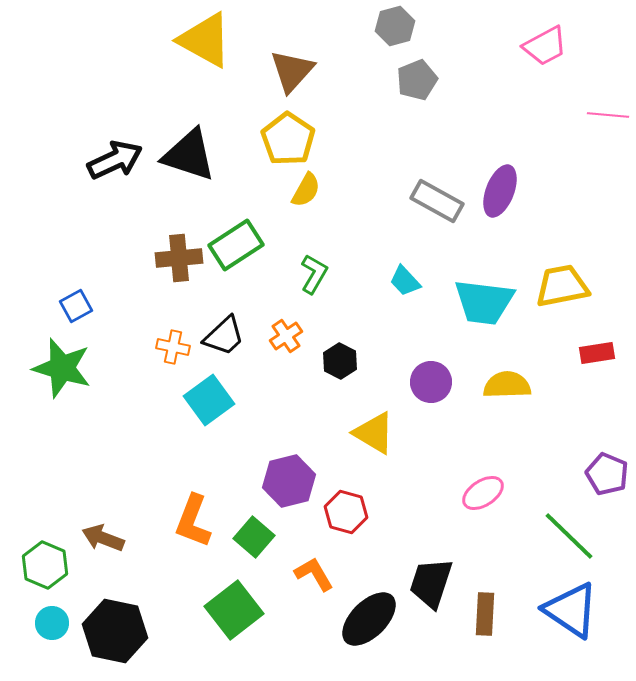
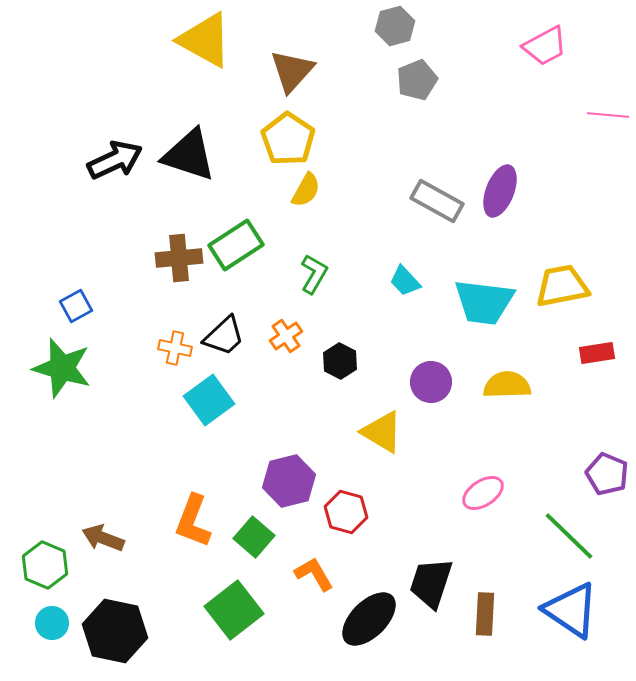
orange cross at (173, 347): moved 2 px right, 1 px down
yellow triangle at (374, 433): moved 8 px right, 1 px up
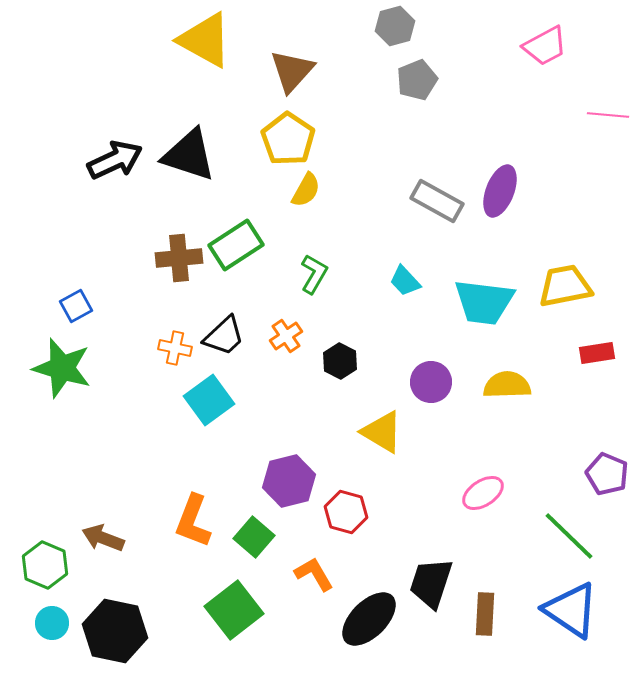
yellow trapezoid at (562, 286): moved 3 px right
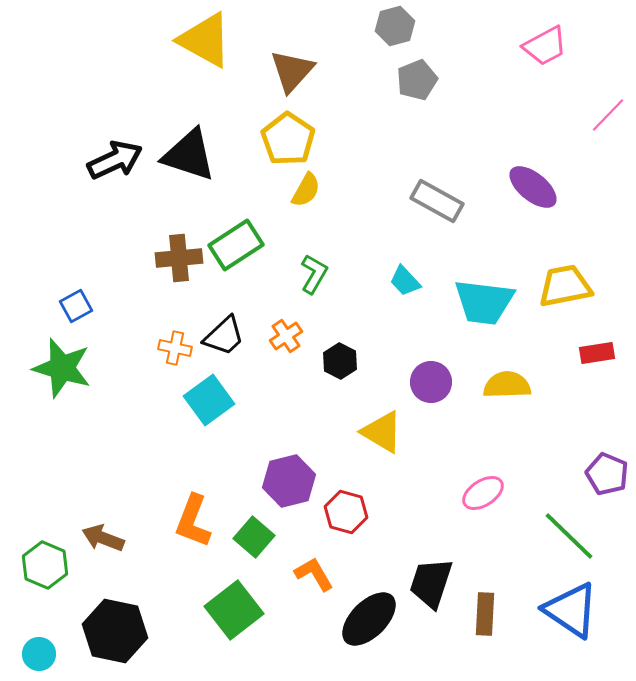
pink line at (608, 115): rotated 51 degrees counterclockwise
purple ellipse at (500, 191): moved 33 px right, 4 px up; rotated 72 degrees counterclockwise
cyan circle at (52, 623): moved 13 px left, 31 px down
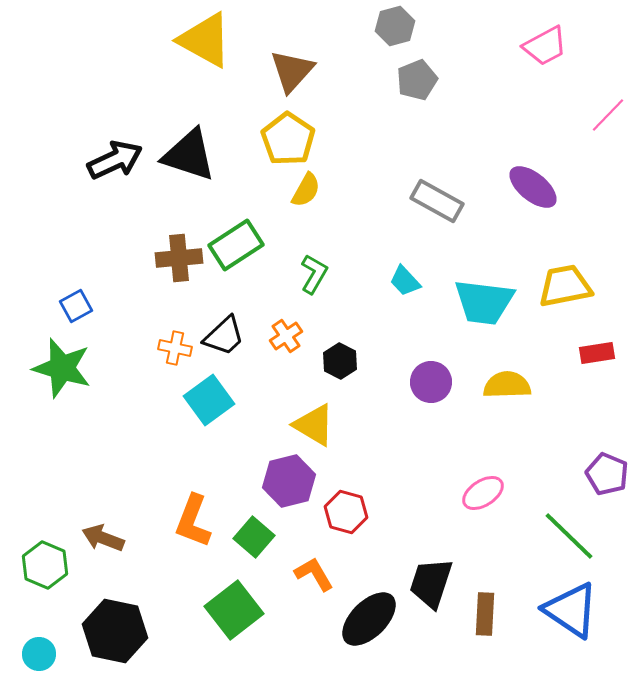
yellow triangle at (382, 432): moved 68 px left, 7 px up
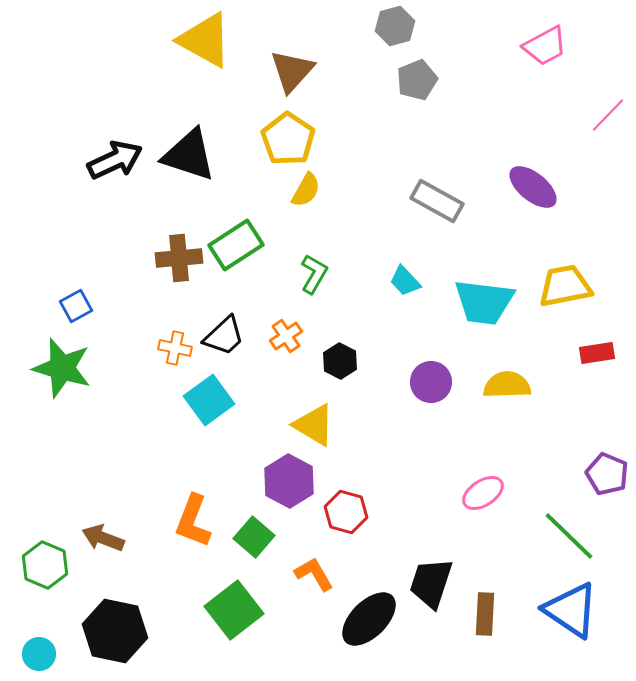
purple hexagon at (289, 481): rotated 18 degrees counterclockwise
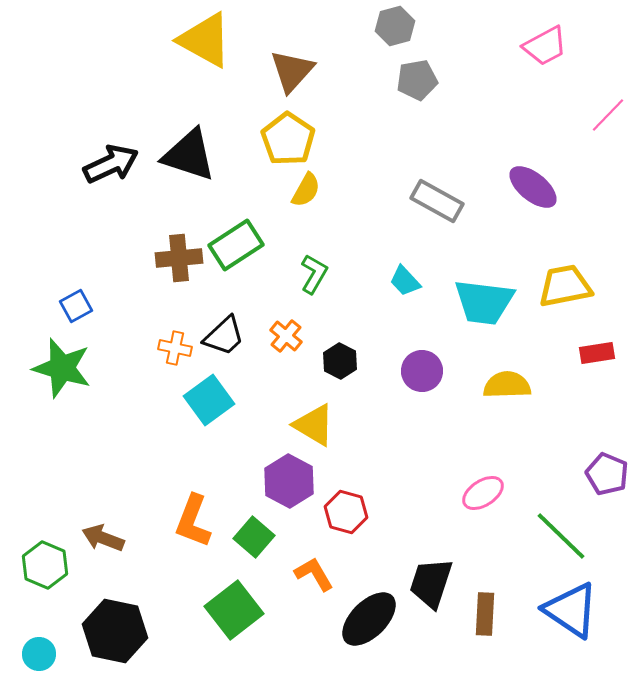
gray pentagon at (417, 80): rotated 12 degrees clockwise
black arrow at (115, 160): moved 4 px left, 4 px down
orange cross at (286, 336): rotated 16 degrees counterclockwise
purple circle at (431, 382): moved 9 px left, 11 px up
green line at (569, 536): moved 8 px left
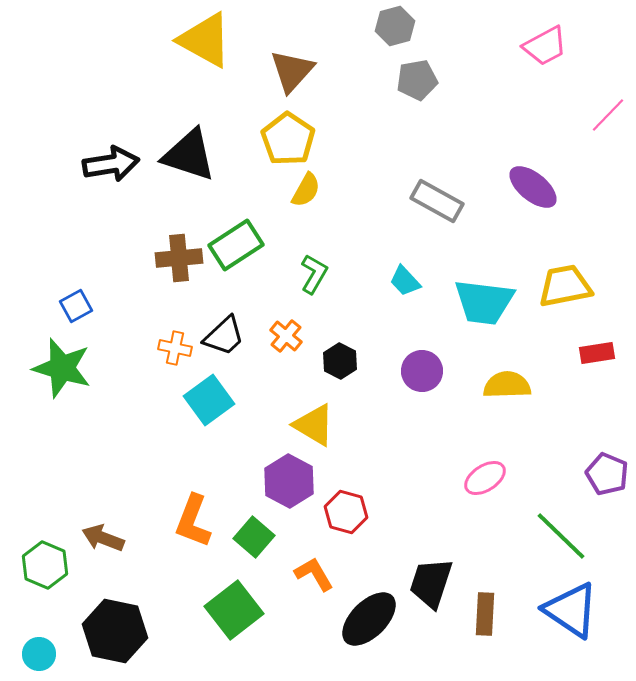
black arrow at (111, 164): rotated 16 degrees clockwise
pink ellipse at (483, 493): moved 2 px right, 15 px up
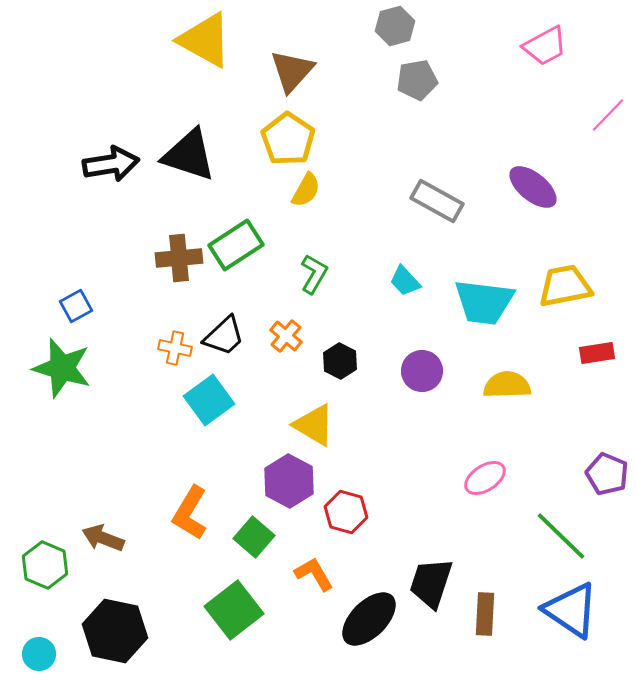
orange L-shape at (193, 521): moved 3 px left, 8 px up; rotated 10 degrees clockwise
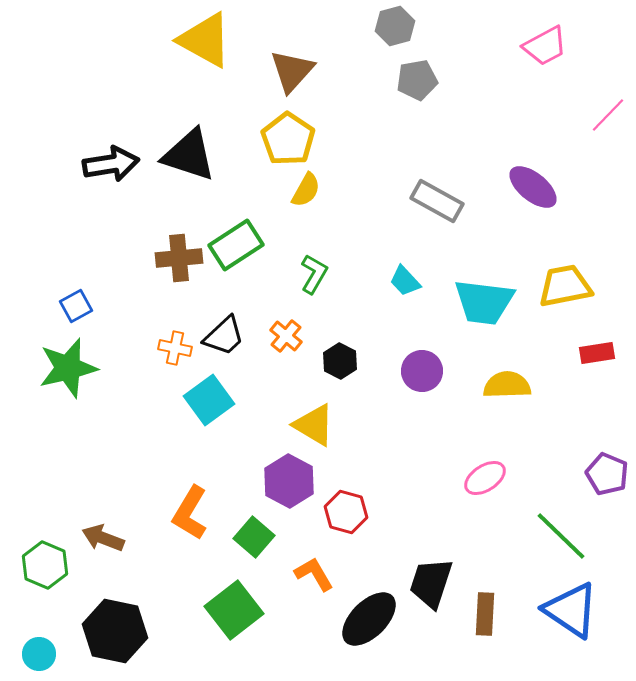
green star at (62, 368): moved 6 px right; rotated 30 degrees counterclockwise
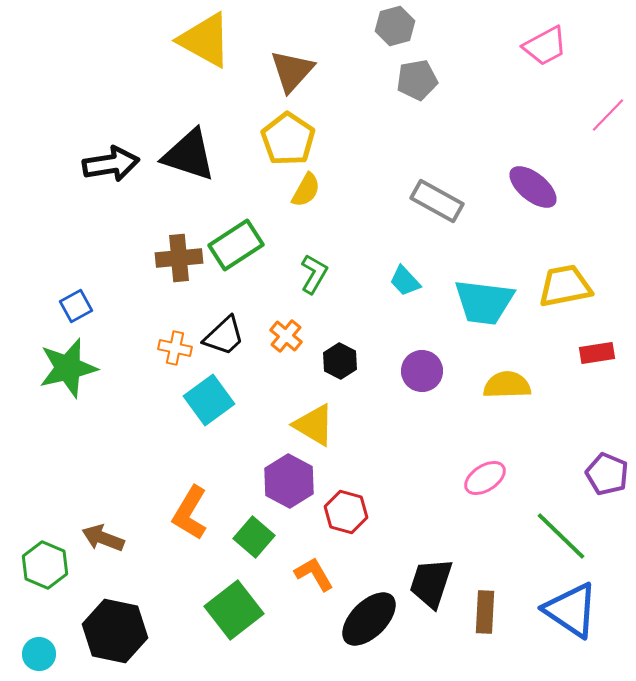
brown rectangle at (485, 614): moved 2 px up
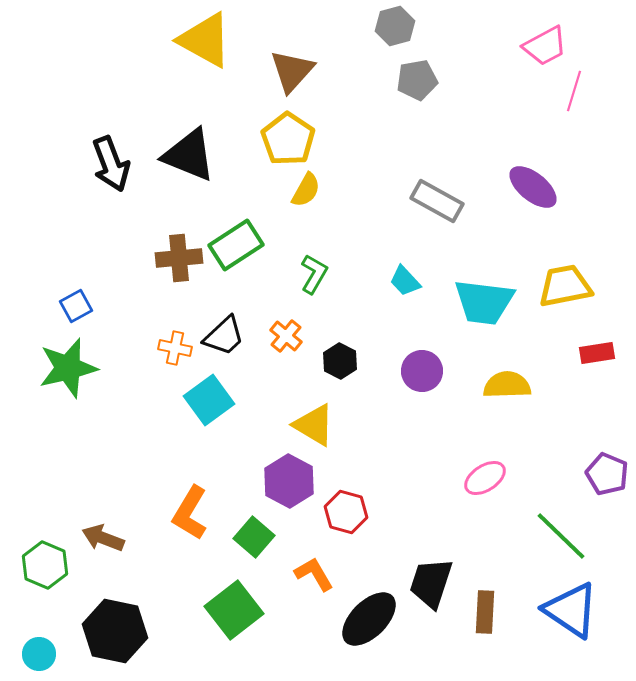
pink line at (608, 115): moved 34 px left, 24 px up; rotated 27 degrees counterclockwise
black triangle at (189, 155): rotated 4 degrees clockwise
black arrow at (111, 164): rotated 78 degrees clockwise
